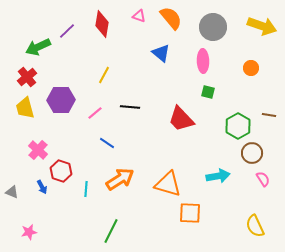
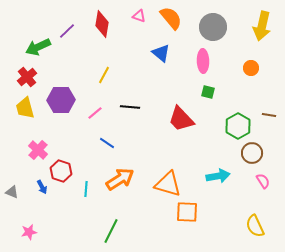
yellow arrow: rotated 84 degrees clockwise
pink semicircle: moved 2 px down
orange square: moved 3 px left, 1 px up
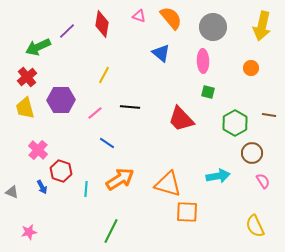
green hexagon: moved 3 px left, 3 px up
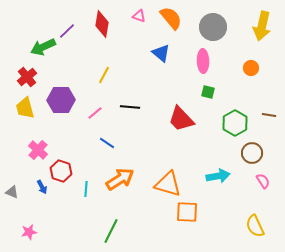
green arrow: moved 5 px right
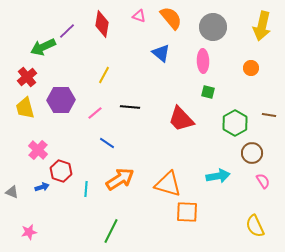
blue arrow: rotated 80 degrees counterclockwise
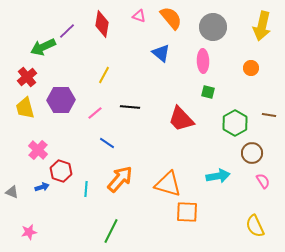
orange arrow: rotated 16 degrees counterclockwise
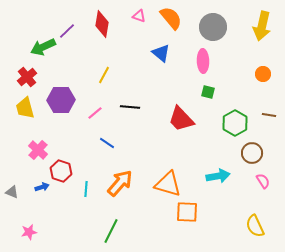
orange circle: moved 12 px right, 6 px down
orange arrow: moved 4 px down
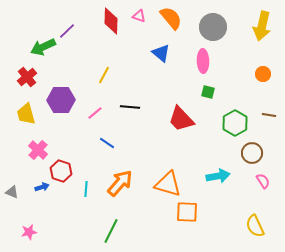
red diamond: moved 9 px right, 3 px up; rotated 8 degrees counterclockwise
yellow trapezoid: moved 1 px right, 6 px down
